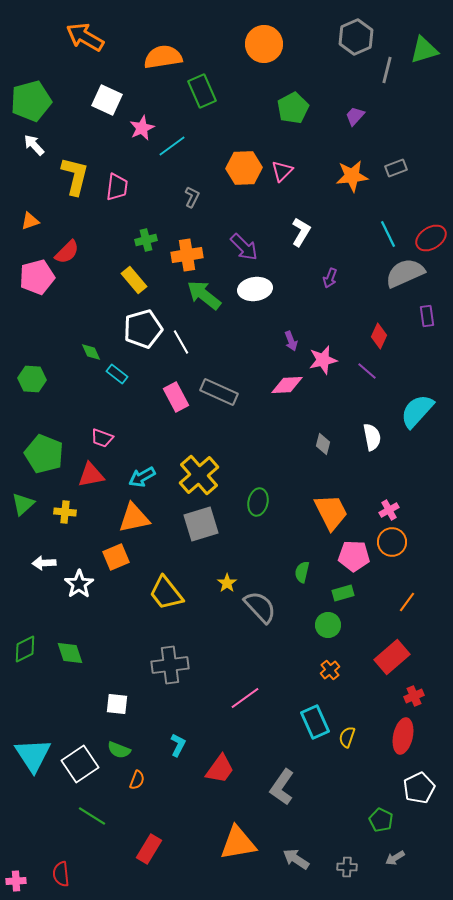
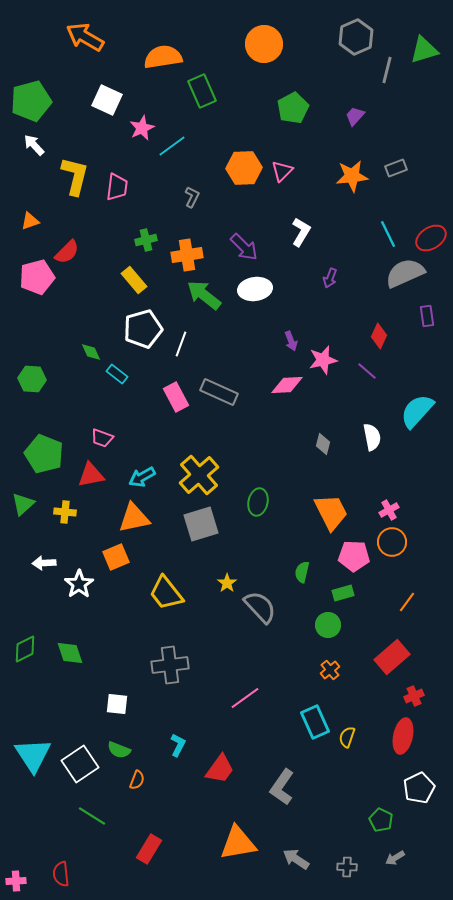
white line at (181, 342): moved 2 px down; rotated 50 degrees clockwise
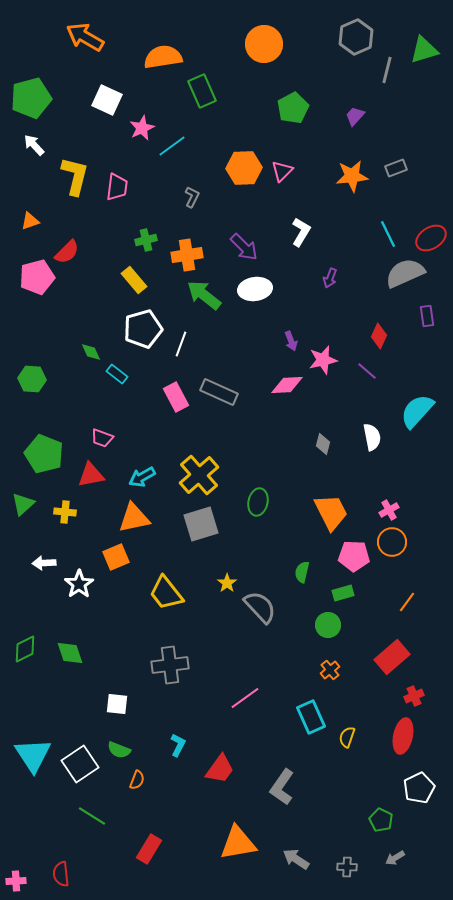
green pentagon at (31, 101): moved 3 px up
cyan rectangle at (315, 722): moved 4 px left, 5 px up
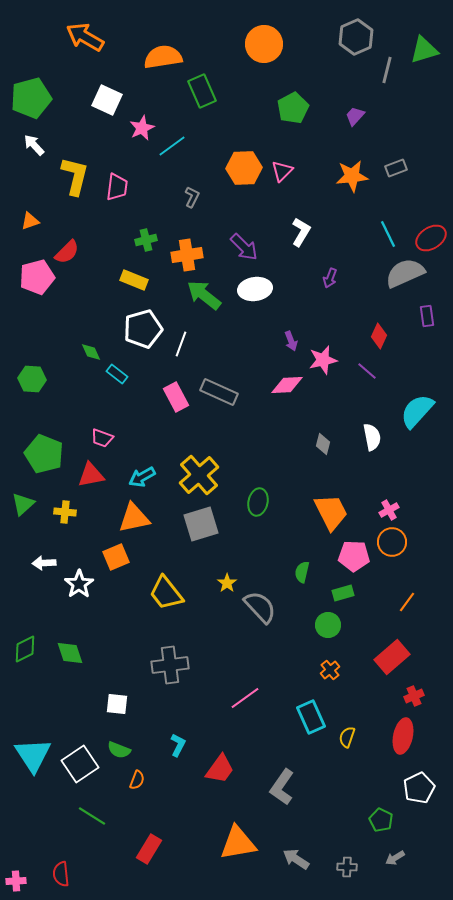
yellow rectangle at (134, 280): rotated 28 degrees counterclockwise
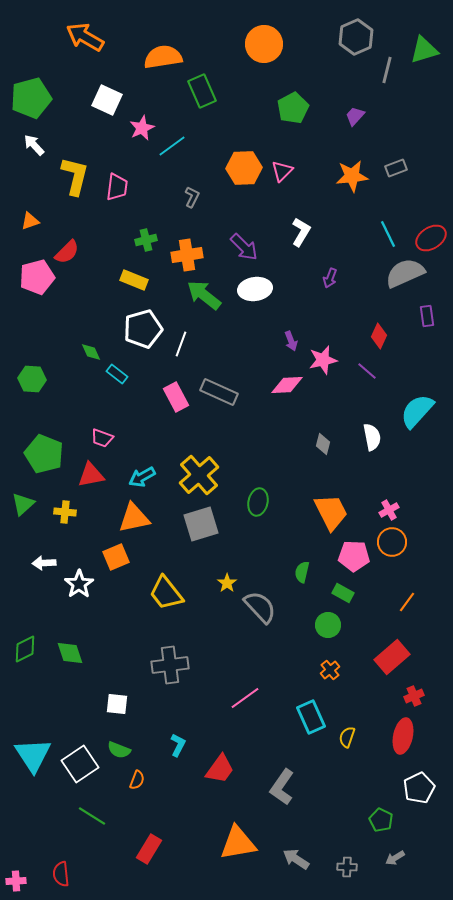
green rectangle at (343, 593): rotated 45 degrees clockwise
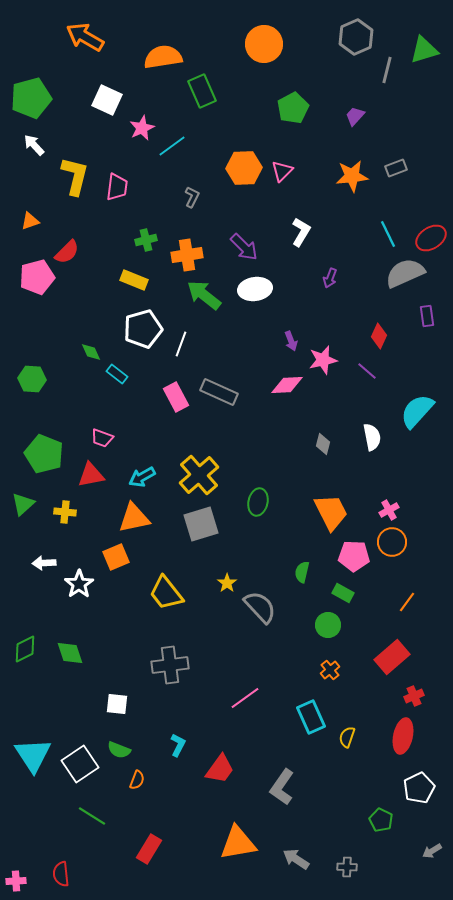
gray arrow at (395, 858): moved 37 px right, 7 px up
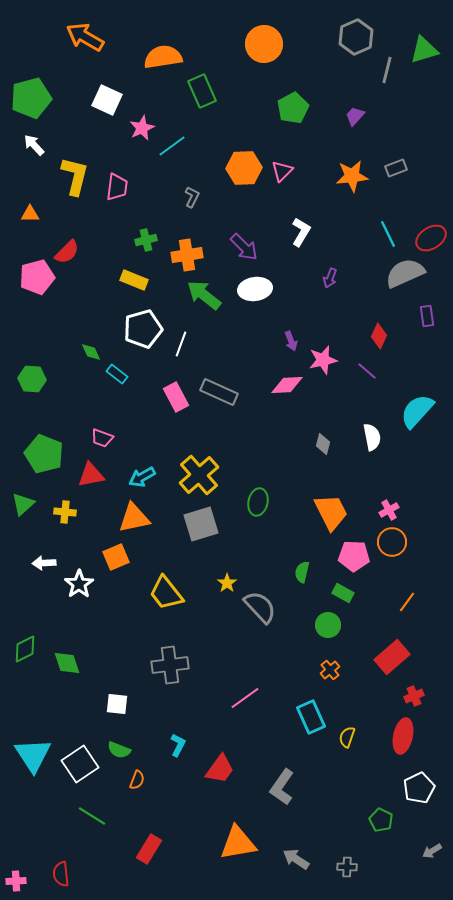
orange triangle at (30, 221): moved 7 px up; rotated 18 degrees clockwise
green diamond at (70, 653): moved 3 px left, 10 px down
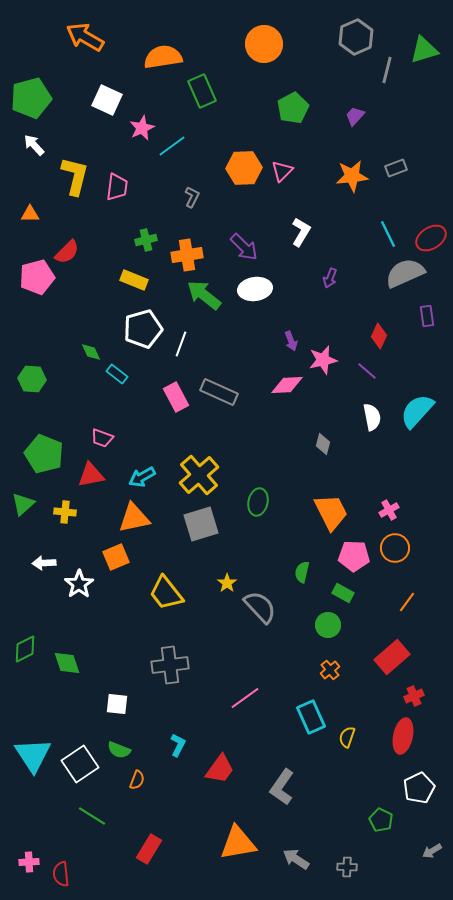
white semicircle at (372, 437): moved 20 px up
orange circle at (392, 542): moved 3 px right, 6 px down
pink cross at (16, 881): moved 13 px right, 19 px up
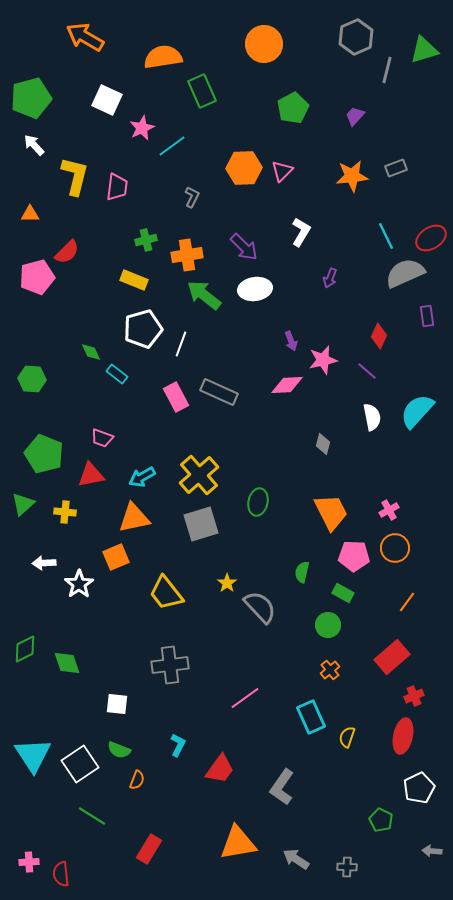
cyan line at (388, 234): moved 2 px left, 2 px down
gray arrow at (432, 851): rotated 36 degrees clockwise
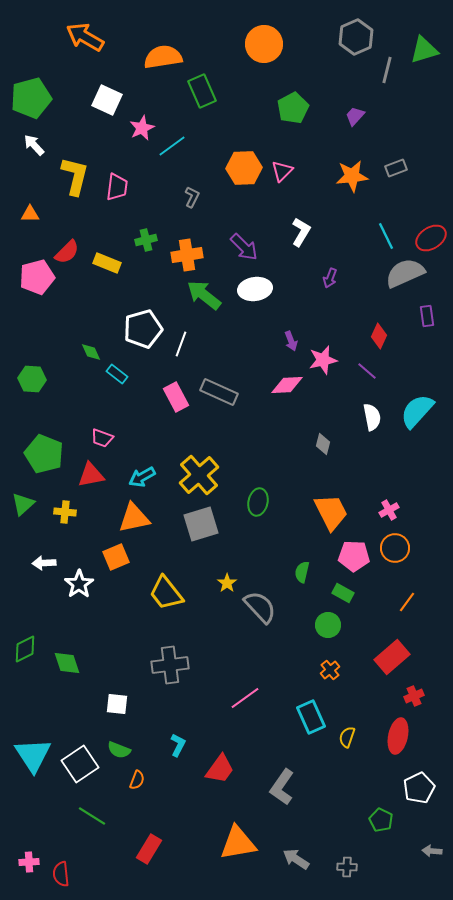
yellow rectangle at (134, 280): moved 27 px left, 17 px up
red ellipse at (403, 736): moved 5 px left
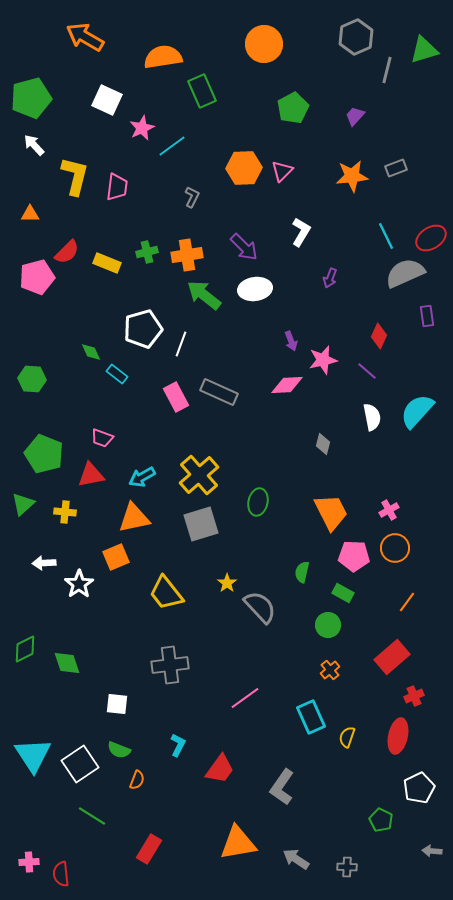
green cross at (146, 240): moved 1 px right, 12 px down
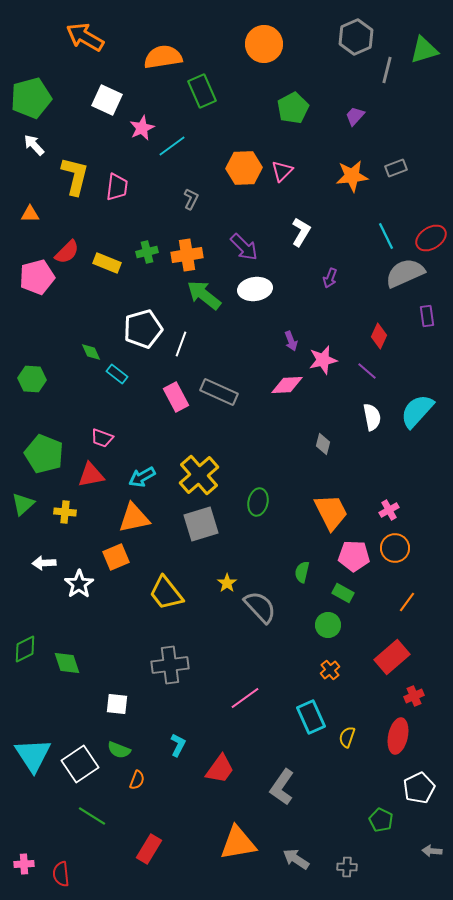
gray L-shape at (192, 197): moved 1 px left, 2 px down
pink cross at (29, 862): moved 5 px left, 2 px down
